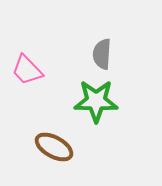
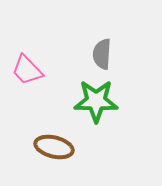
brown ellipse: rotated 15 degrees counterclockwise
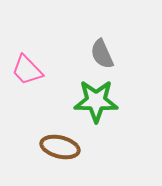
gray semicircle: rotated 28 degrees counterclockwise
brown ellipse: moved 6 px right
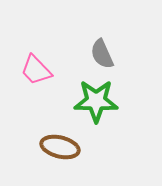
pink trapezoid: moved 9 px right
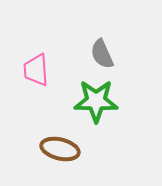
pink trapezoid: rotated 40 degrees clockwise
brown ellipse: moved 2 px down
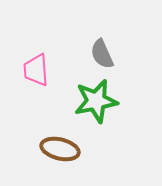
green star: rotated 12 degrees counterclockwise
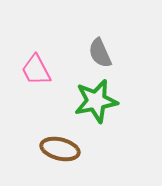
gray semicircle: moved 2 px left, 1 px up
pink trapezoid: rotated 24 degrees counterclockwise
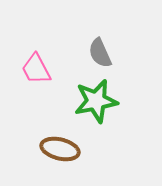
pink trapezoid: moved 1 px up
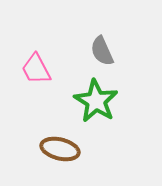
gray semicircle: moved 2 px right, 2 px up
green star: rotated 30 degrees counterclockwise
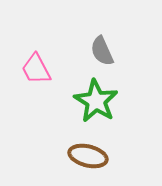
brown ellipse: moved 28 px right, 7 px down
